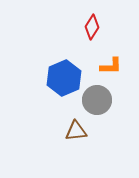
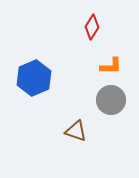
blue hexagon: moved 30 px left
gray circle: moved 14 px right
brown triangle: rotated 25 degrees clockwise
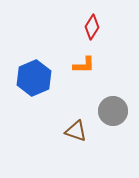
orange L-shape: moved 27 px left, 1 px up
gray circle: moved 2 px right, 11 px down
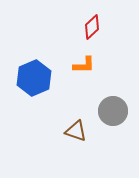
red diamond: rotated 15 degrees clockwise
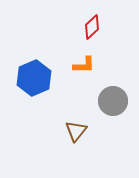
gray circle: moved 10 px up
brown triangle: rotated 50 degrees clockwise
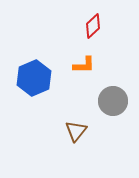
red diamond: moved 1 px right, 1 px up
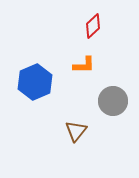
blue hexagon: moved 1 px right, 4 px down
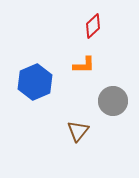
brown triangle: moved 2 px right
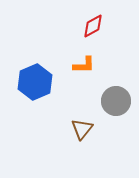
red diamond: rotated 15 degrees clockwise
gray circle: moved 3 px right
brown triangle: moved 4 px right, 2 px up
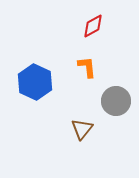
orange L-shape: moved 3 px right, 2 px down; rotated 95 degrees counterclockwise
blue hexagon: rotated 12 degrees counterclockwise
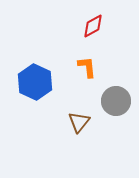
brown triangle: moved 3 px left, 7 px up
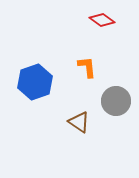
red diamond: moved 9 px right, 6 px up; rotated 65 degrees clockwise
blue hexagon: rotated 16 degrees clockwise
brown triangle: rotated 35 degrees counterclockwise
